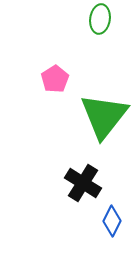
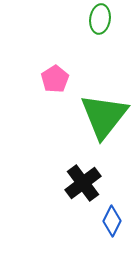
black cross: rotated 21 degrees clockwise
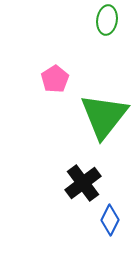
green ellipse: moved 7 px right, 1 px down
blue diamond: moved 2 px left, 1 px up
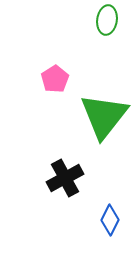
black cross: moved 18 px left, 5 px up; rotated 9 degrees clockwise
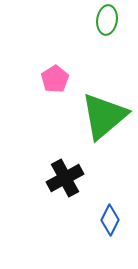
green triangle: rotated 12 degrees clockwise
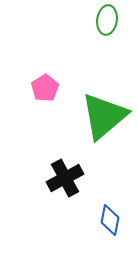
pink pentagon: moved 10 px left, 9 px down
blue diamond: rotated 16 degrees counterclockwise
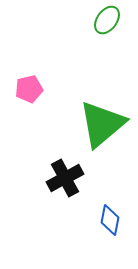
green ellipse: rotated 28 degrees clockwise
pink pentagon: moved 16 px left, 1 px down; rotated 20 degrees clockwise
green triangle: moved 2 px left, 8 px down
